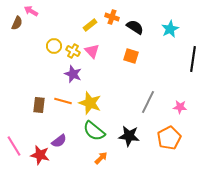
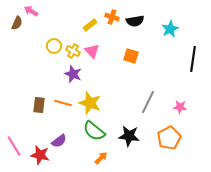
black semicircle: moved 6 px up; rotated 138 degrees clockwise
orange line: moved 2 px down
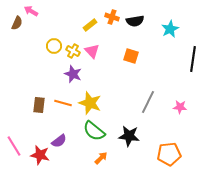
orange pentagon: moved 16 px down; rotated 20 degrees clockwise
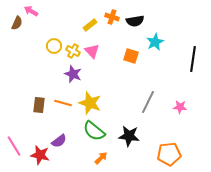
cyan star: moved 15 px left, 13 px down
